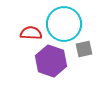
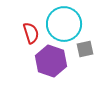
red semicircle: rotated 70 degrees clockwise
gray square: moved 1 px right
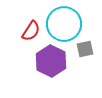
red semicircle: moved 2 px up; rotated 50 degrees clockwise
purple hexagon: rotated 8 degrees clockwise
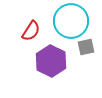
cyan circle: moved 7 px right, 3 px up
gray square: moved 1 px right, 2 px up
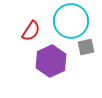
purple hexagon: rotated 8 degrees clockwise
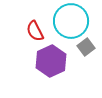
red semicircle: moved 4 px right; rotated 120 degrees clockwise
gray square: rotated 24 degrees counterclockwise
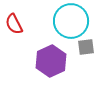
red semicircle: moved 21 px left, 7 px up
gray square: rotated 30 degrees clockwise
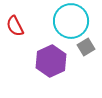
red semicircle: moved 1 px right, 2 px down
gray square: rotated 24 degrees counterclockwise
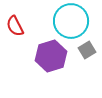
gray square: moved 1 px right, 3 px down
purple hexagon: moved 5 px up; rotated 8 degrees clockwise
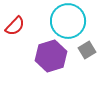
cyan circle: moved 3 px left
red semicircle: rotated 110 degrees counterclockwise
